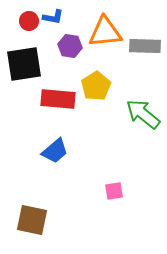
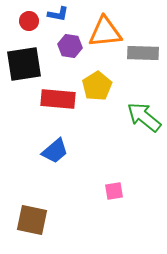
blue L-shape: moved 5 px right, 3 px up
gray rectangle: moved 2 px left, 7 px down
yellow pentagon: moved 1 px right
green arrow: moved 1 px right, 3 px down
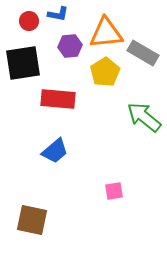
orange triangle: moved 1 px right, 1 px down
purple hexagon: rotated 15 degrees counterclockwise
gray rectangle: rotated 28 degrees clockwise
black square: moved 1 px left, 1 px up
yellow pentagon: moved 8 px right, 14 px up
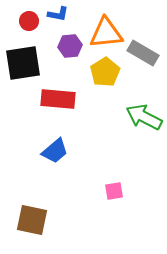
green arrow: rotated 12 degrees counterclockwise
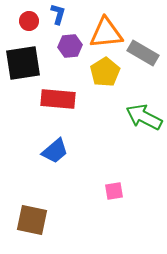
blue L-shape: rotated 85 degrees counterclockwise
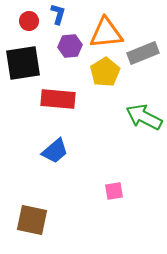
gray rectangle: rotated 52 degrees counterclockwise
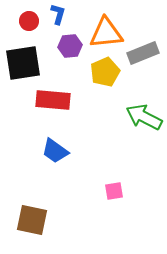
yellow pentagon: rotated 8 degrees clockwise
red rectangle: moved 5 px left, 1 px down
blue trapezoid: rotated 76 degrees clockwise
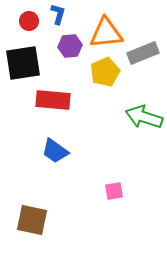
green arrow: rotated 9 degrees counterclockwise
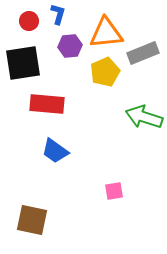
red rectangle: moved 6 px left, 4 px down
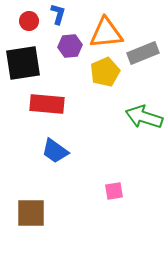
brown square: moved 1 px left, 7 px up; rotated 12 degrees counterclockwise
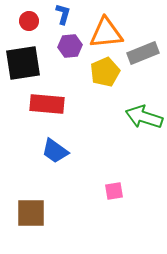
blue L-shape: moved 5 px right
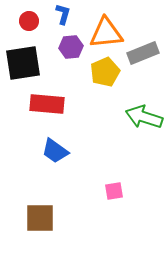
purple hexagon: moved 1 px right, 1 px down
brown square: moved 9 px right, 5 px down
